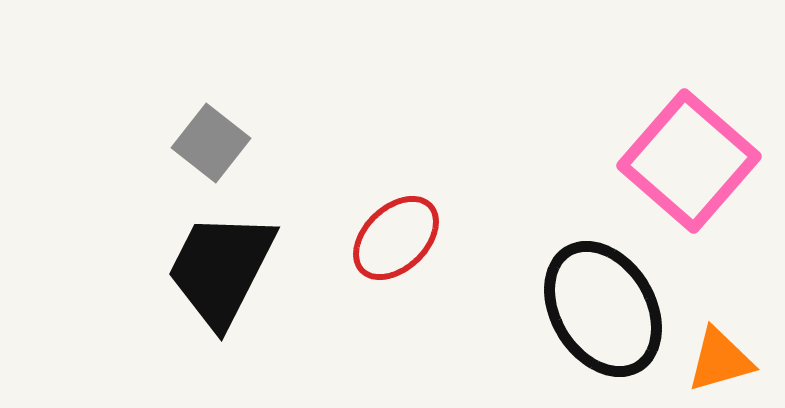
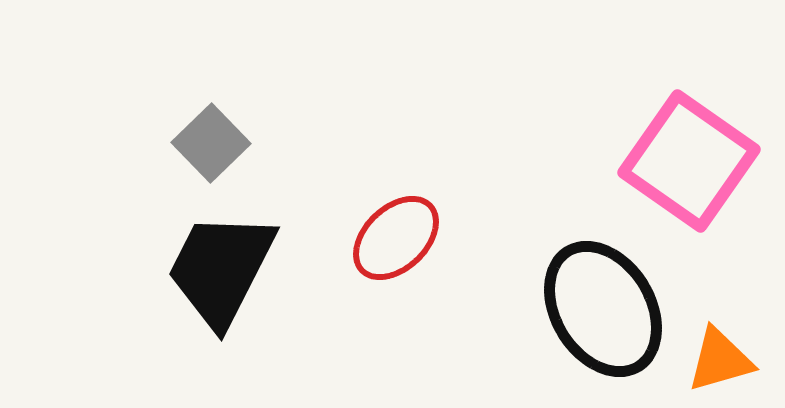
gray square: rotated 8 degrees clockwise
pink square: rotated 6 degrees counterclockwise
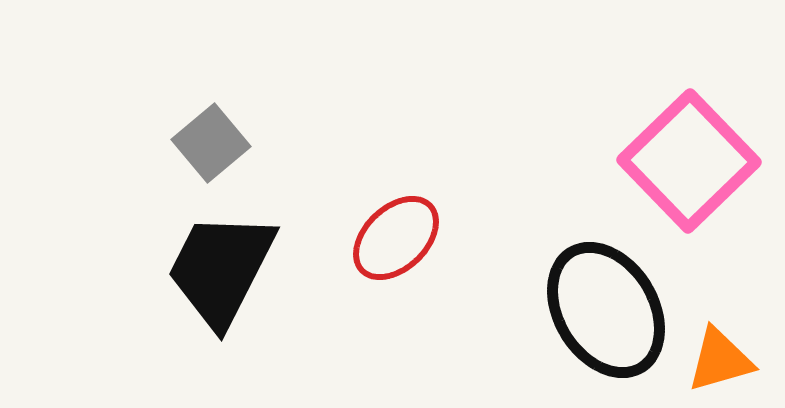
gray square: rotated 4 degrees clockwise
pink square: rotated 11 degrees clockwise
black ellipse: moved 3 px right, 1 px down
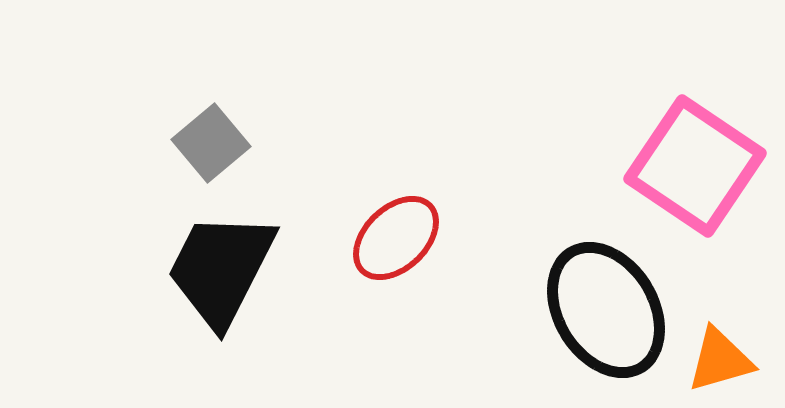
pink square: moved 6 px right, 5 px down; rotated 12 degrees counterclockwise
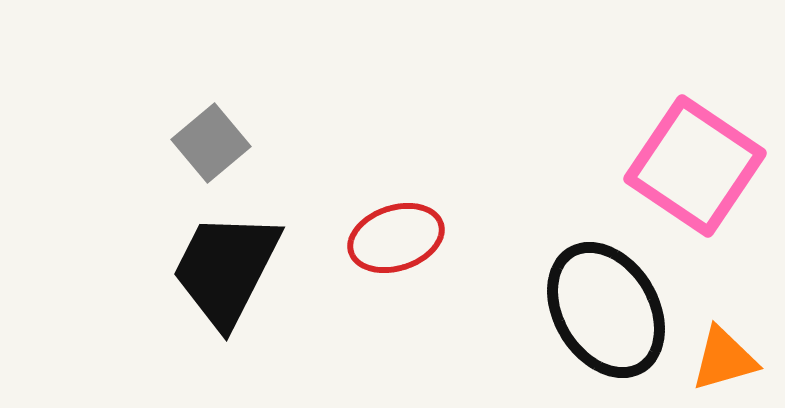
red ellipse: rotated 26 degrees clockwise
black trapezoid: moved 5 px right
orange triangle: moved 4 px right, 1 px up
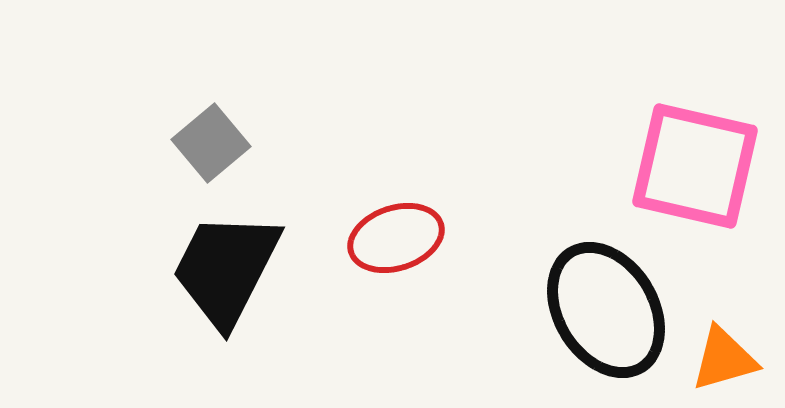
pink square: rotated 21 degrees counterclockwise
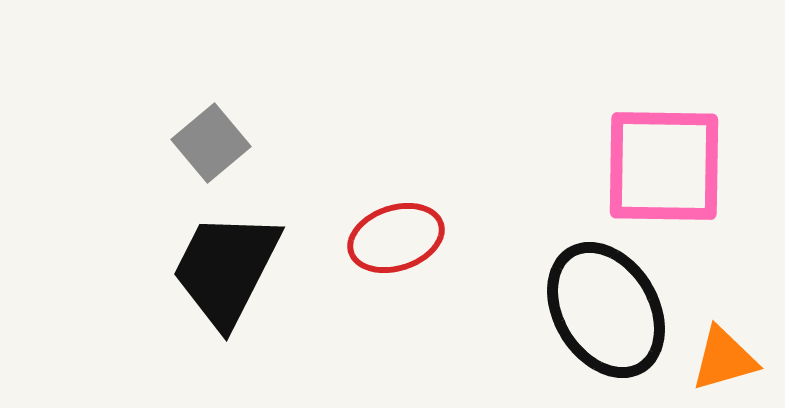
pink square: moved 31 px left; rotated 12 degrees counterclockwise
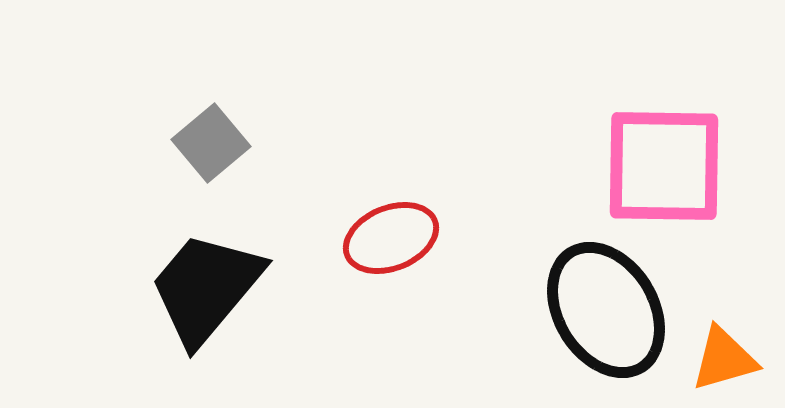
red ellipse: moved 5 px left; rotated 4 degrees counterclockwise
black trapezoid: moved 20 px left, 19 px down; rotated 13 degrees clockwise
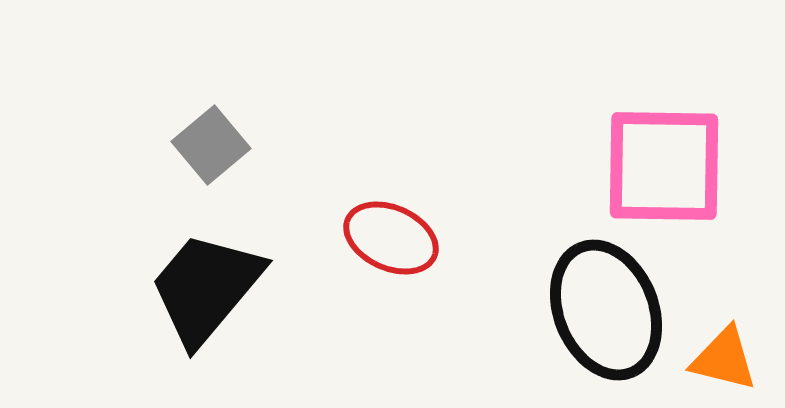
gray square: moved 2 px down
red ellipse: rotated 46 degrees clockwise
black ellipse: rotated 9 degrees clockwise
orange triangle: rotated 30 degrees clockwise
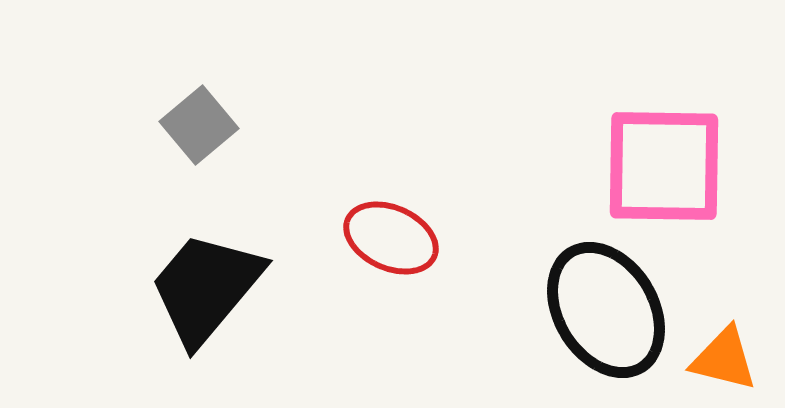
gray square: moved 12 px left, 20 px up
black ellipse: rotated 9 degrees counterclockwise
